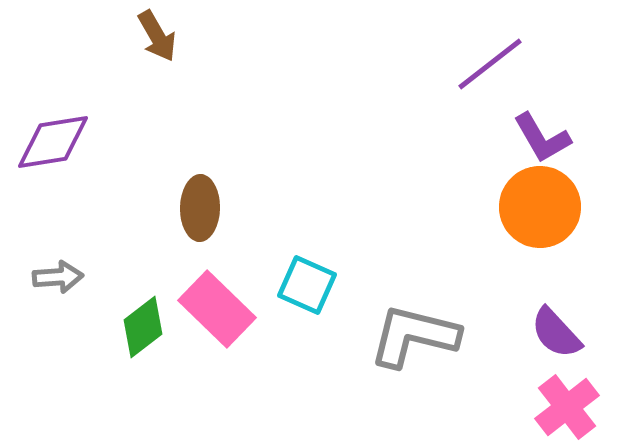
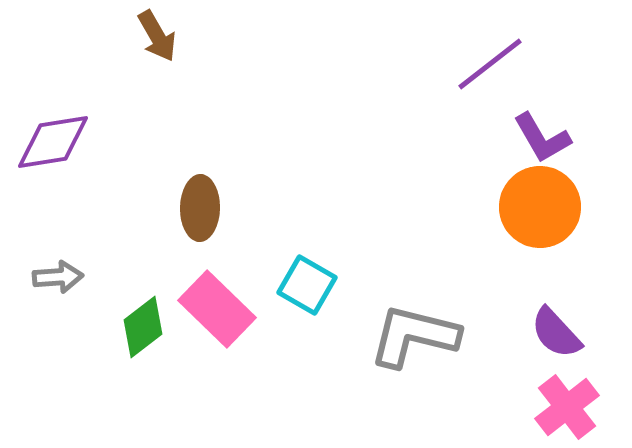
cyan square: rotated 6 degrees clockwise
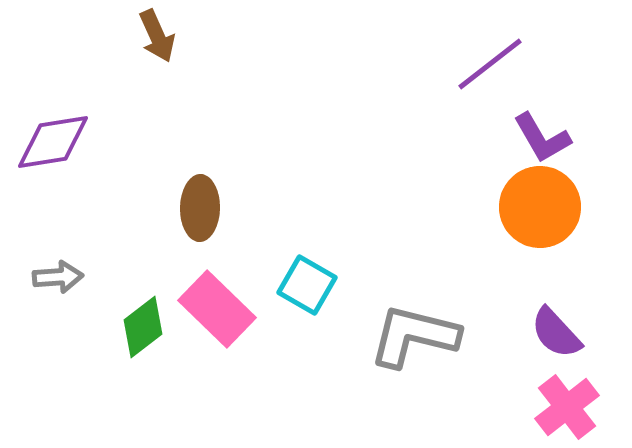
brown arrow: rotated 6 degrees clockwise
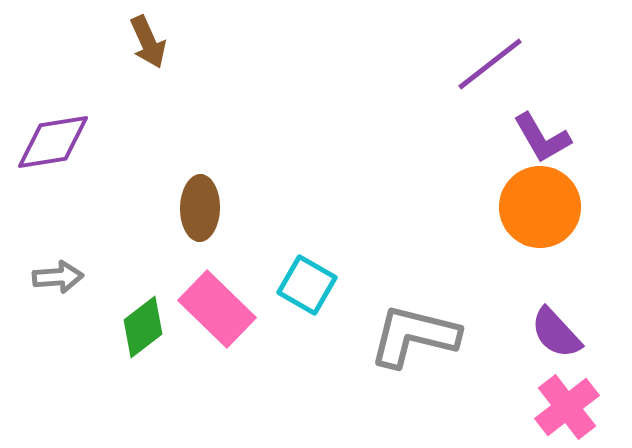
brown arrow: moved 9 px left, 6 px down
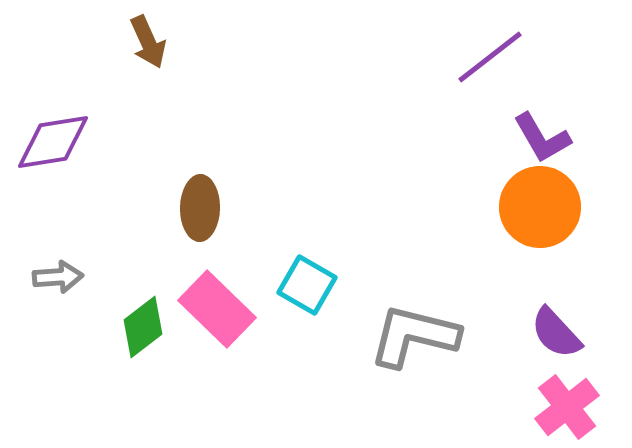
purple line: moved 7 px up
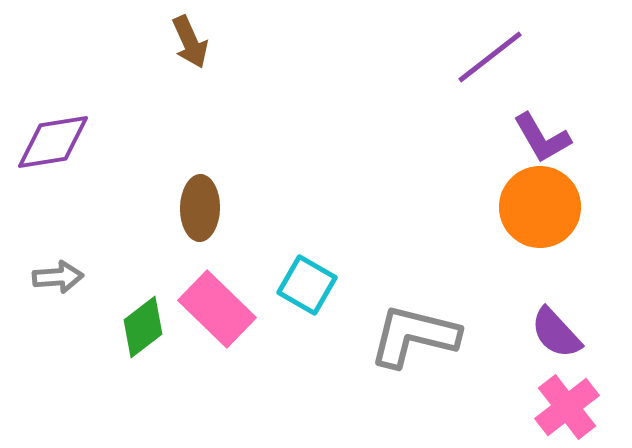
brown arrow: moved 42 px right
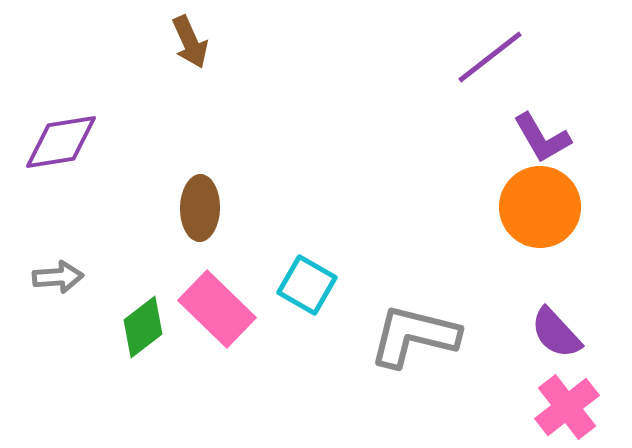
purple diamond: moved 8 px right
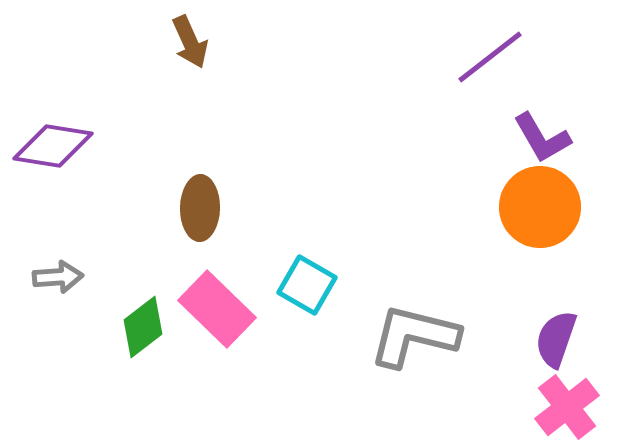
purple diamond: moved 8 px left, 4 px down; rotated 18 degrees clockwise
purple semicircle: moved 6 px down; rotated 62 degrees clockwise
